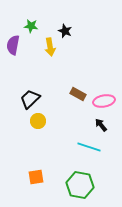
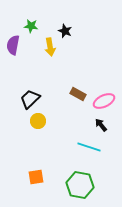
pink ellipse: rotated 15 degrees counterclockwise
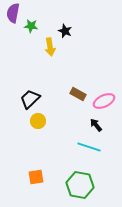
purple semicircle: moved 32 px up
black arrow: moved 5 px left
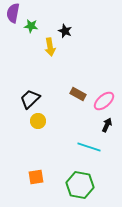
pink ellipse: rotated 15 degrees counterclockwise
black arrow: moved 11 px right; rotated 64 degrees clockwise
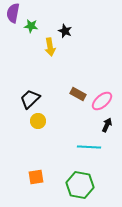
pink ellipse: moved 2 px left
cyan line: rotated 15 degrees counterclockwise
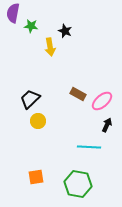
green hexagon: moved 2 px left, 1 px up
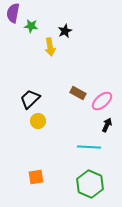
black star: rotated 24 degrees clockwise
brown rectangle: moved 1 px up
green hexagon: moved 12 px right; rotated 12 degrees clockwise
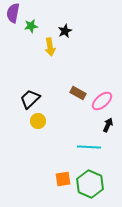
green star: rotated 16 degrees counterclockwise
black arrow: moved 1 px right
orange square: moved 27 px right, 2 px down
